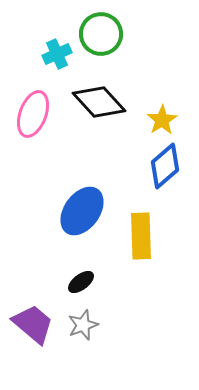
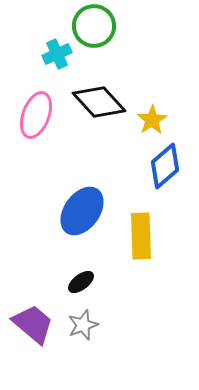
green circle: moved 7 px left, 8 px up
pink ellipse: moved 3 px right, 1 px down
yellow star: moved 10 px left
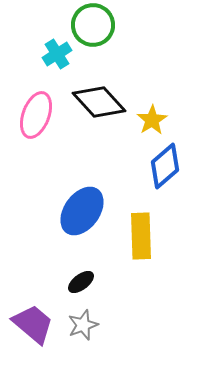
green circle: moved 1 px left, 1 px up
cyan cross: rotated 8 degrees counterclockwise
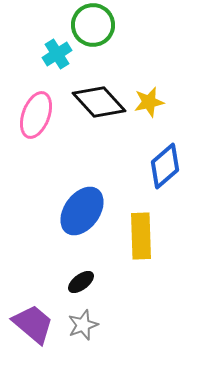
yellow star: moved 3 px left, 18 px up; rotated 20 degrees clockwise
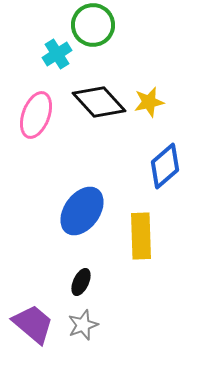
black ellipse: rotated 28 degrees counterclockwise
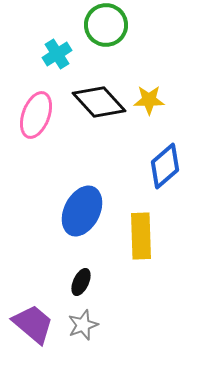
green circle: moved 13 px right
yellow star: moved 2 px up; rotated 12 degrees clockwise
blue ellipse: rotated 9 degrees counterclockwise
